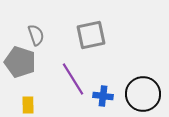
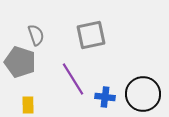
blue cross: moved 2 px right, 1 px down
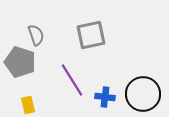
purple line: moved 1 px left, 1 px down
yellow rectangle: rotated 12 degrees counterclockwise
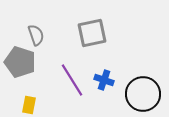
gray square: moved 1 px right, 2 px up
blue cross: moved 1 px left, 17 px up; rotated 12 degrees clockwise
yellow rectangle: moved 1 px right; rotated 24 degrees clockwise
